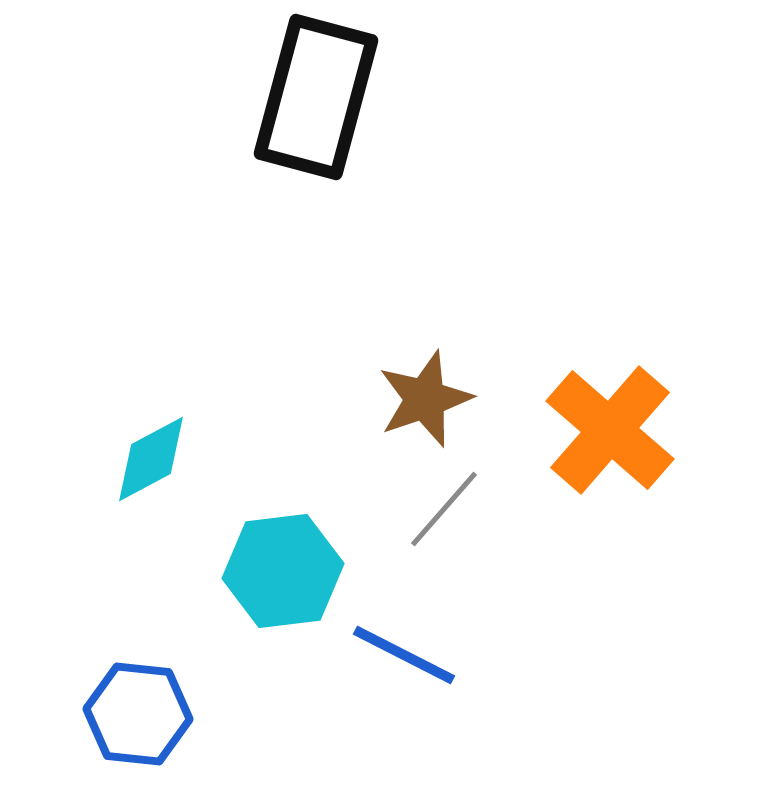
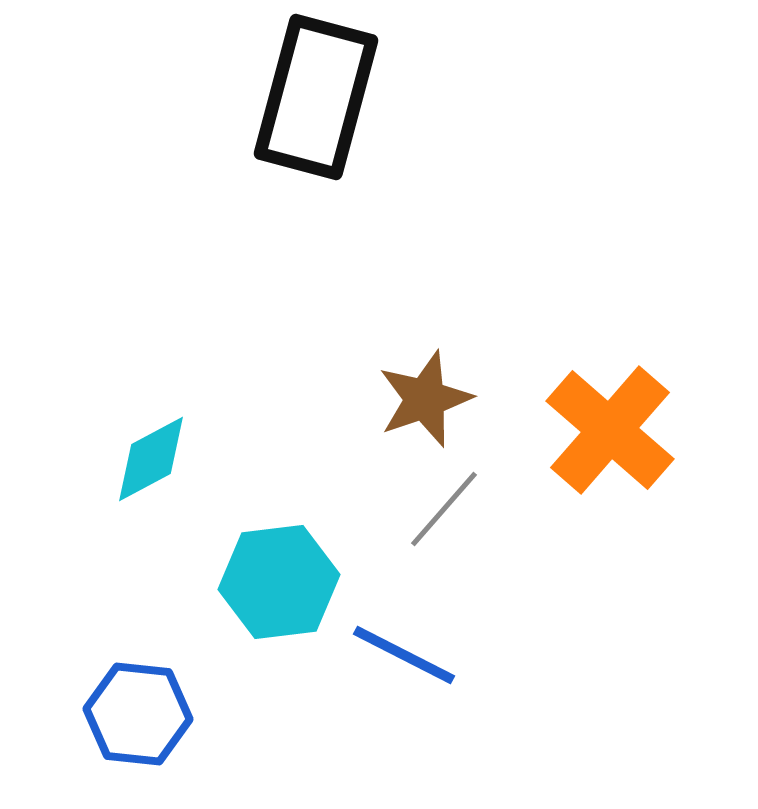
cyan hexagon: moved 4 px left, 11 px down
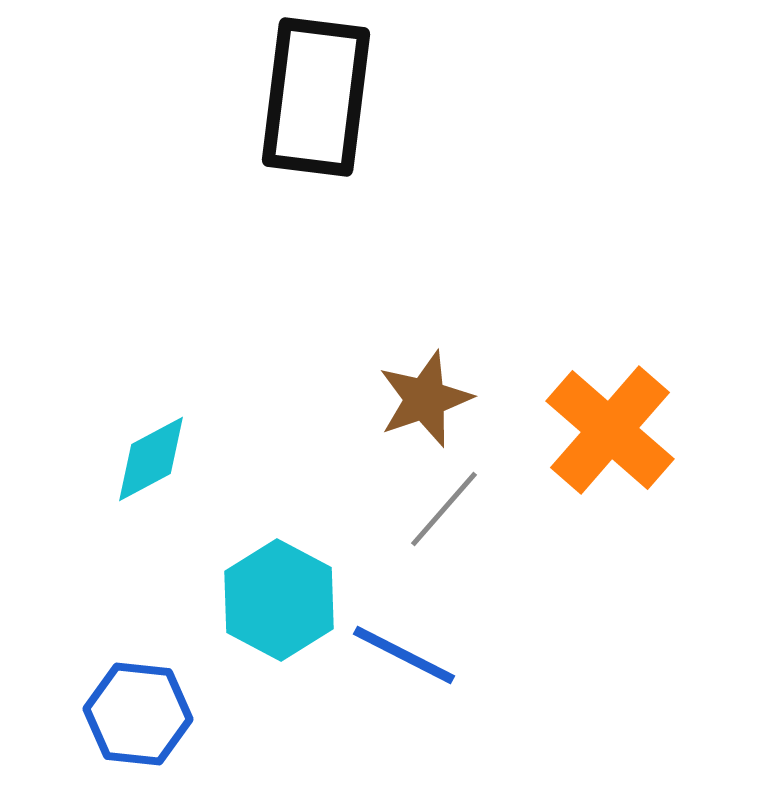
black rectangle: rotated 8 degrees counterclockwise
cyan hexagon: moved 18 px down; rotated 25 degrees counterclockwise
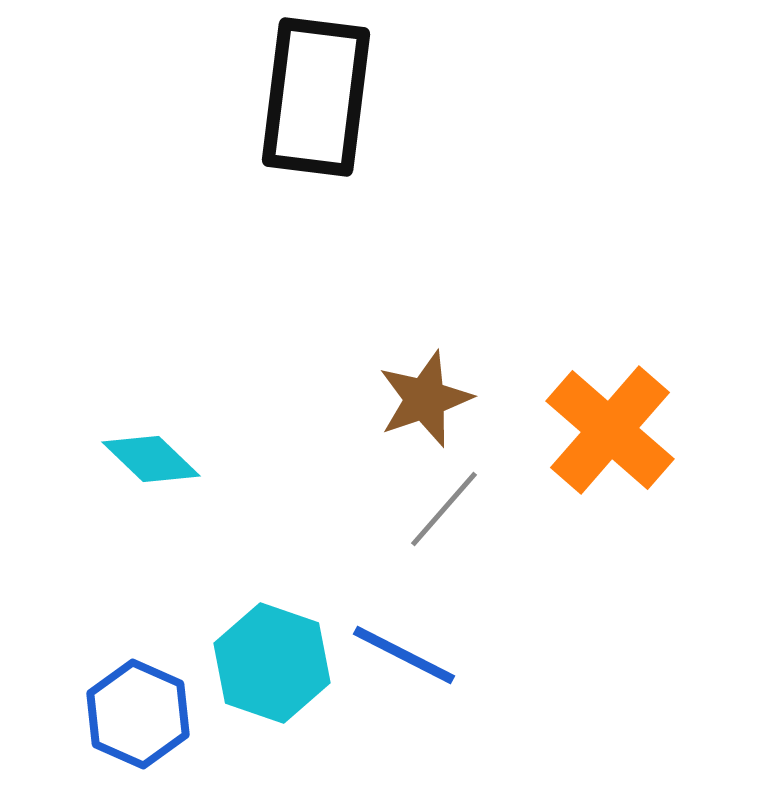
cyan diamond: rotated 72 degrees clockwise
cyan hexagon: moved 7 px left, 63 px down; rotated 9 degrees counterclockwise
blue hexagon: rotated 18 degrees clockwise
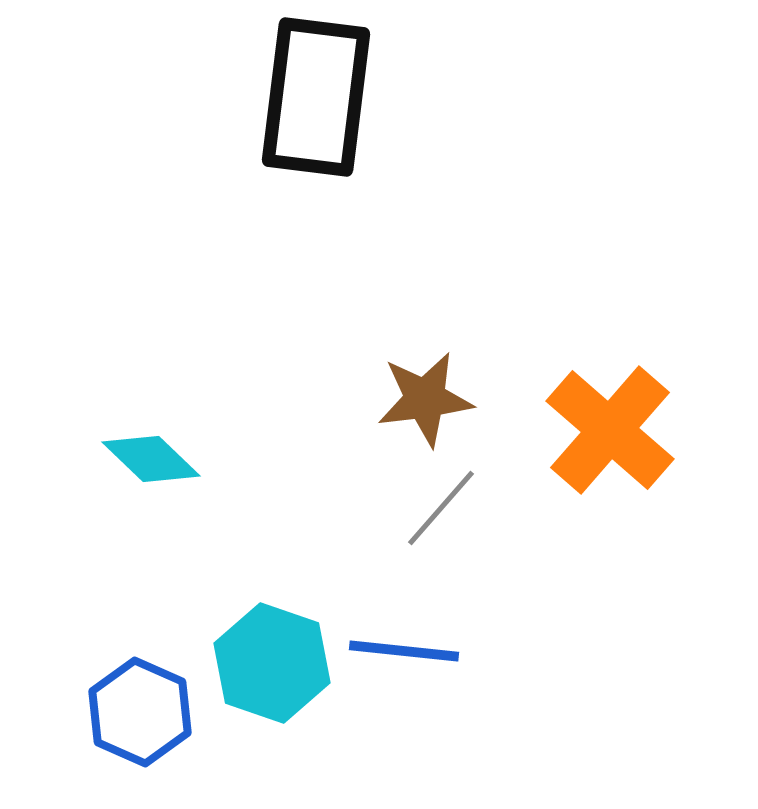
brown star: rotated 12 degrees clockwise
gray line: moved 3 px left, 1 px up
blue line: moved 4 px up; rotated 21 degrees counterclockwise
blue hexagon: moved 2 px right, 2 px up
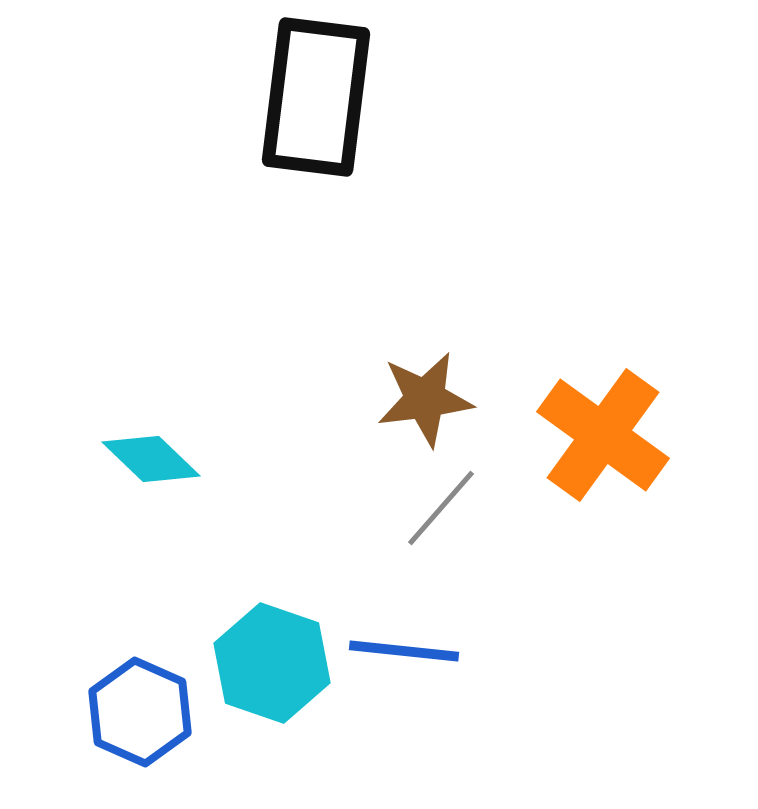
orange cross: moved 7 px left, 5 px down; rotated 5 degrees counterclockwise
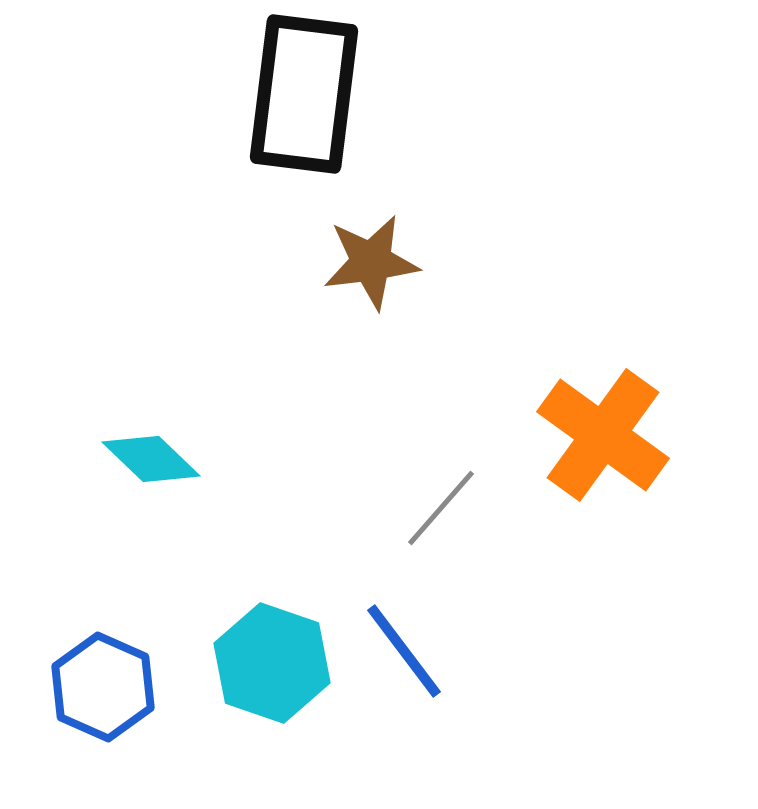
black rectangle: moved 12 px left, 3 px up
brown star: moved 54 px left, 137 px up
blue line: rotated 47 degrees clockwise
blue hexagon: moved 37 px left, 25 px up
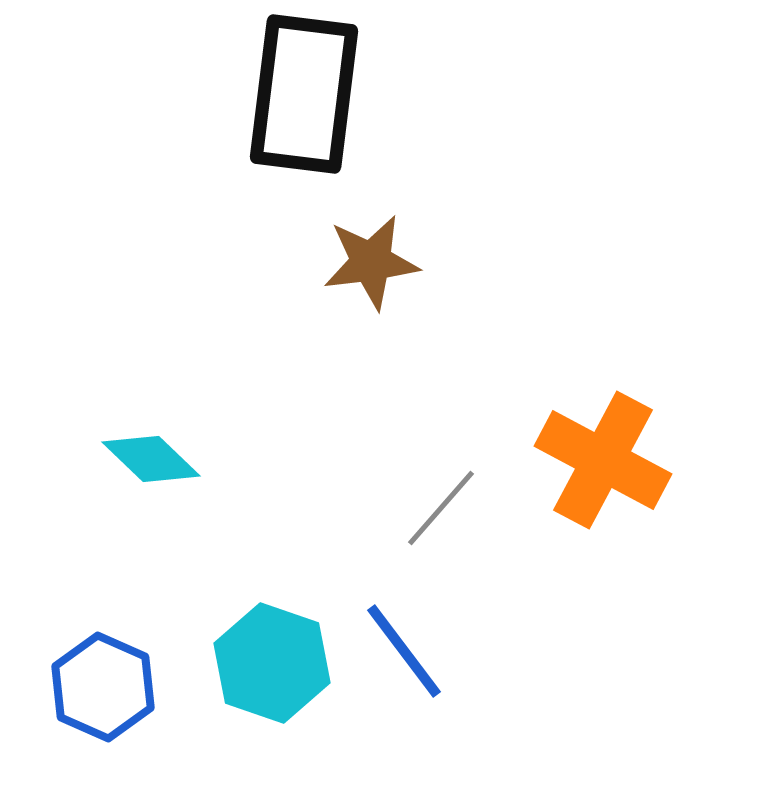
orange cross: moved 25 px down; rotated 8 degrees counterclockwise
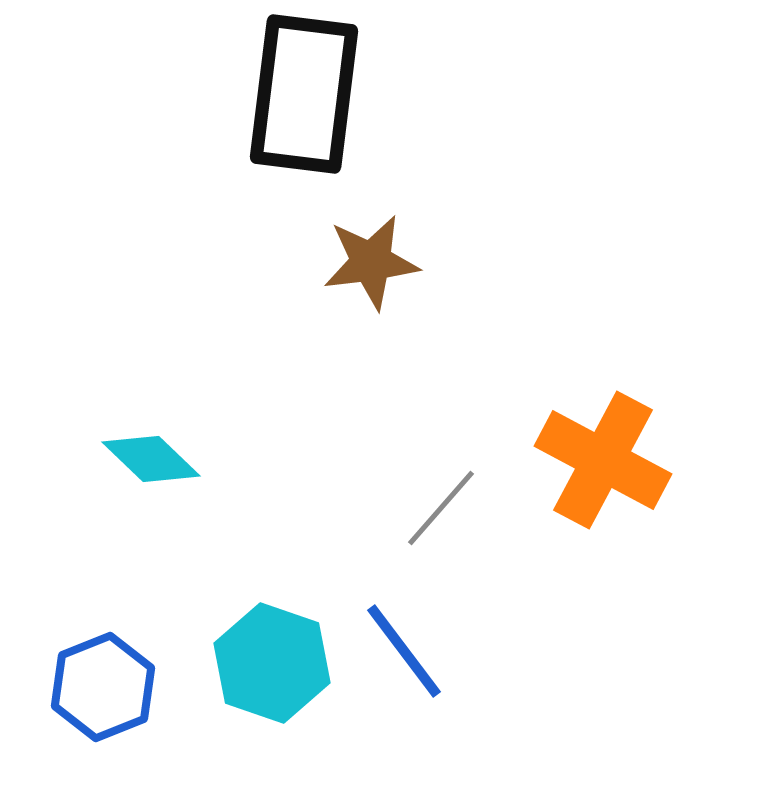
blue hexagon: rotated 14 degrees clockwise
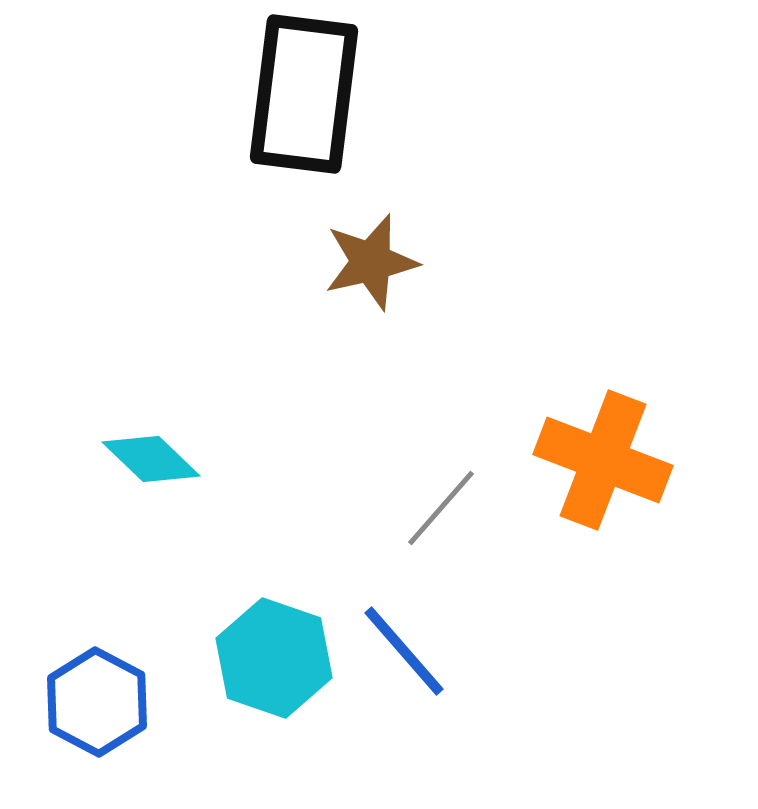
brown star: rotated 6 degrees counterclockwise
orange cross: rotated 7 degrees counterclockwise
blue line: rotated 4 degrees counterclockwise
cyan hexagon: moved 2 px right, 5 px up
blue hexagon: moved 6 px left, 15 px down; rotated 10 degrees counterclockwise
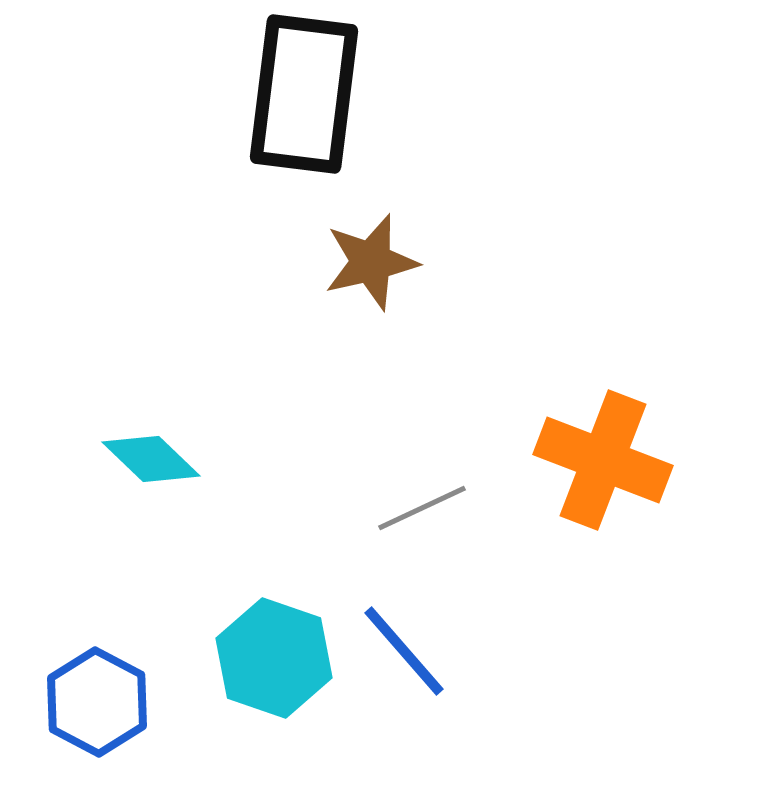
gray line: moved 19 px left; rotated 24 degrees clockwise
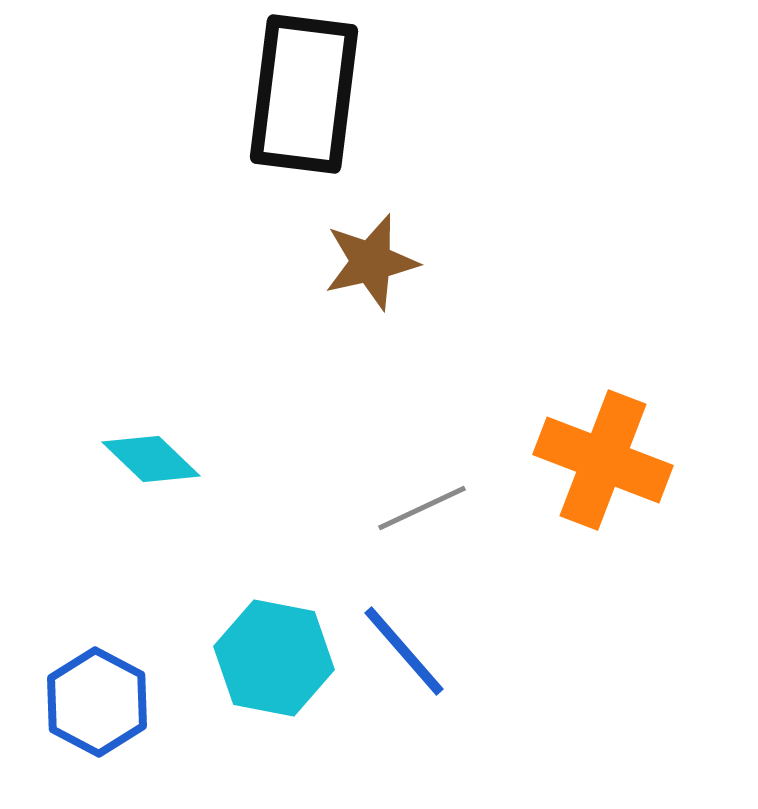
cyan hexagon: rotated 8 degrees counterclockwise
